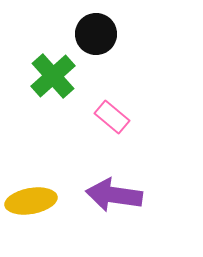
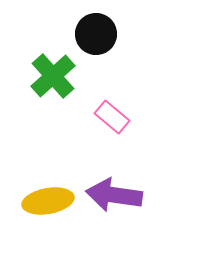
yellow ellipse: moved 17 px right
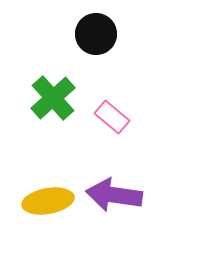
green cross: moved 22 px down
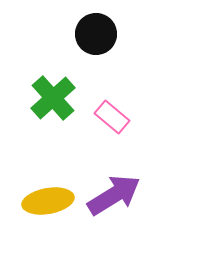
purple arrow: rotated 140 degrees clockwise
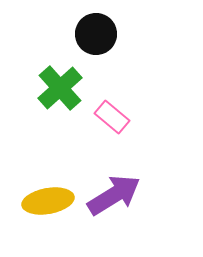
green cross: moved 7 px right, 10 px up
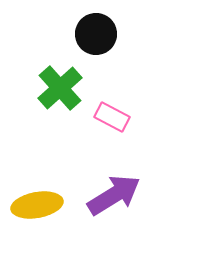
pink rectangle: rotated 12 degrees counterclockwise
yellow ellipse: moved 11 px left, 4 px down
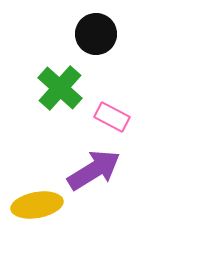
green cross: rotated 6 degrees counterclockwise
purple arrow: moved 20 px left, 25 px up
